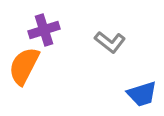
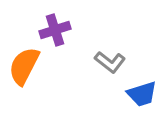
purple cross: moved 11 px right
gray L-shape: moved 20 px down
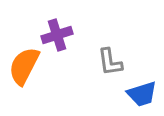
purple cross: moved 2 px right, 5 px down
gray L-shape: rotated 44 degrees clockwise
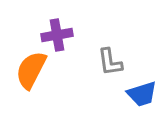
purple cross: rotated 8 degrees clockwise
orange semicircle: moved 7 px right, 4 px down
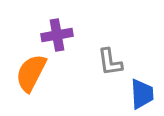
orange semicircle: moved 3 px down
blue trapezoid: rotated 76 degrees counterclockwise
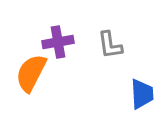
purple cross: moved 1 px right, 7 px down
gray L-shape: moved 17 px up
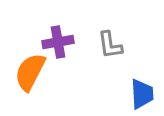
orange semicircle: moved 1 px left, 1 px up
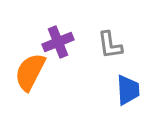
purple cross: rotated 12 degrees counterclockwise
blue trapezoid: moved 14 px left, 4 px up
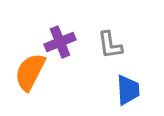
purple cross: moved 2 px right
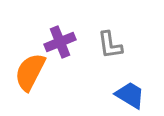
blue trapezoid: moved 2 px right, 5 px down; rotated 56 degrees counterclockwise
